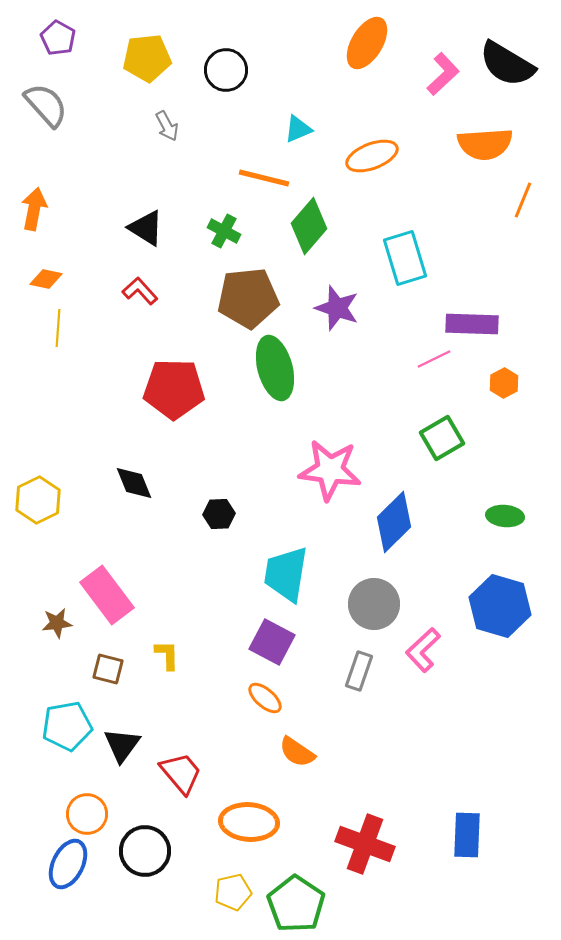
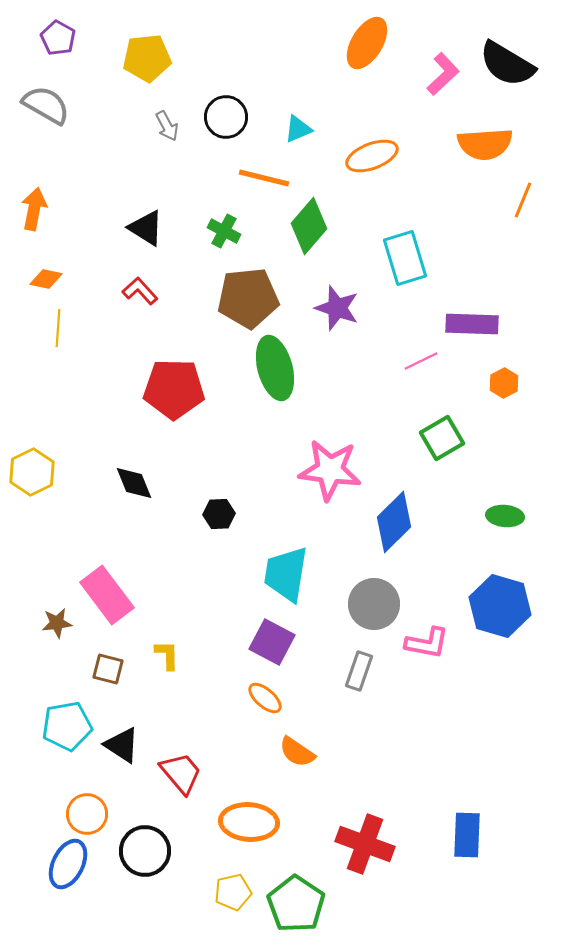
black circle at (226, 70): moved 47 px down
gray semicircle at (46, 105): rotated 18 degrees counterclockwise
pink line at (434, 359): moved 13 px left, 2 px down
yellow hexagon at (38, 500): moved 6 px left, 28 px up
pink L-shape at (423, 650): moved 4 px right, 7 px up; rotated 126 degrees counterclockwise
black triangle at (122, 745): rotated 33 degrees counterclockwise
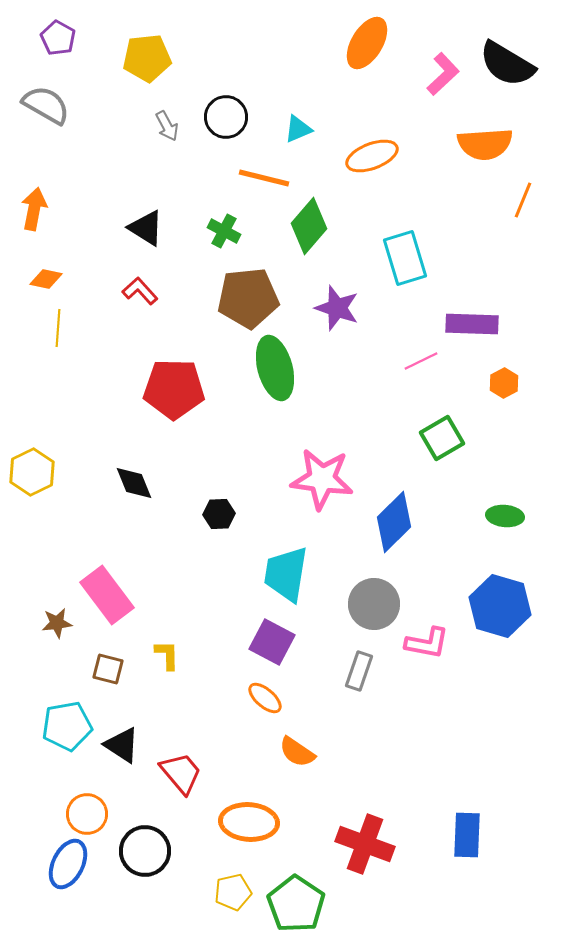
pink star at (330, 470): moved 8 px left, 9 px down
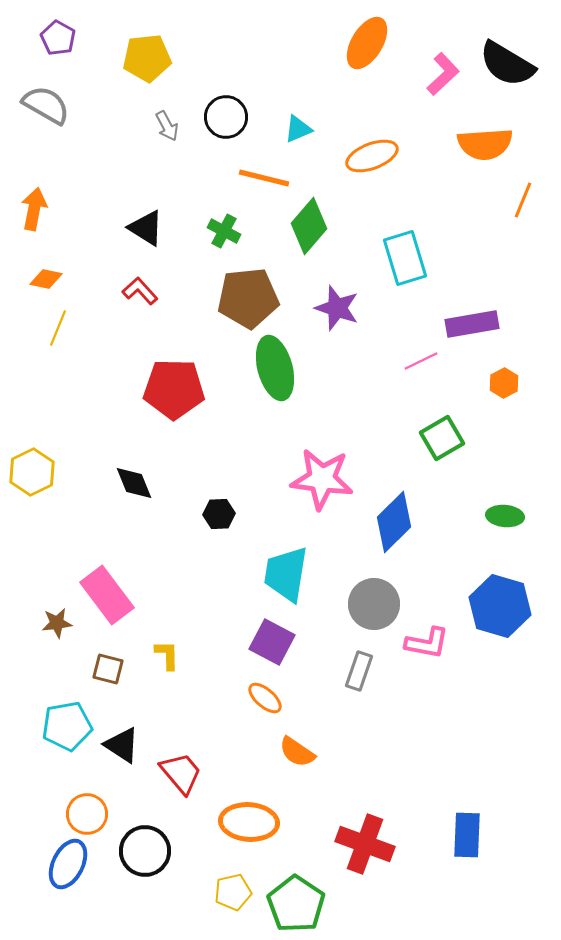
purple rectangle at (472, 324): rotated 12 degrees counterclockwise
yellow line at (58, 328): rotated 18 degrees clockwise
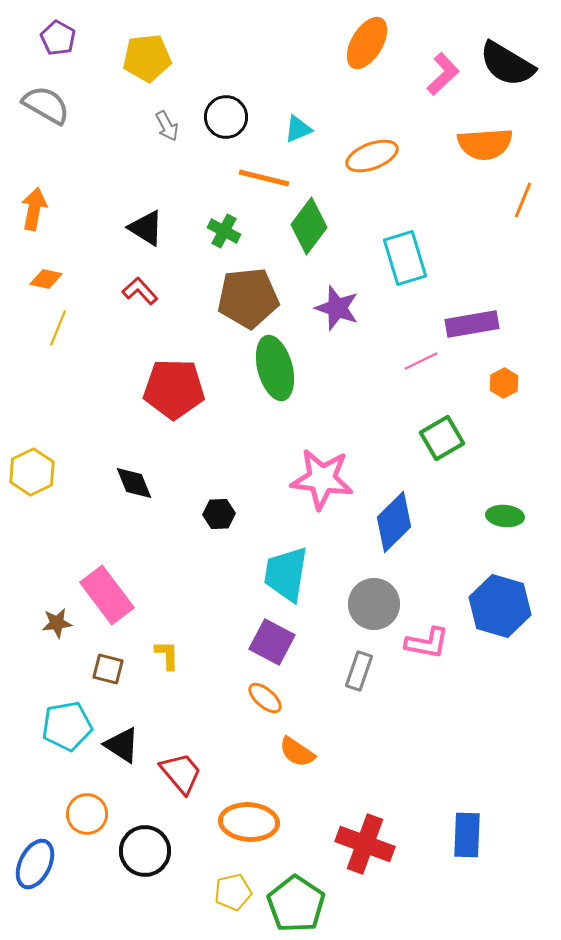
green diamond at (309, 226): rotated 4 degrees counterclockwise
blue ellipse at (68, 864): moved 33 px left
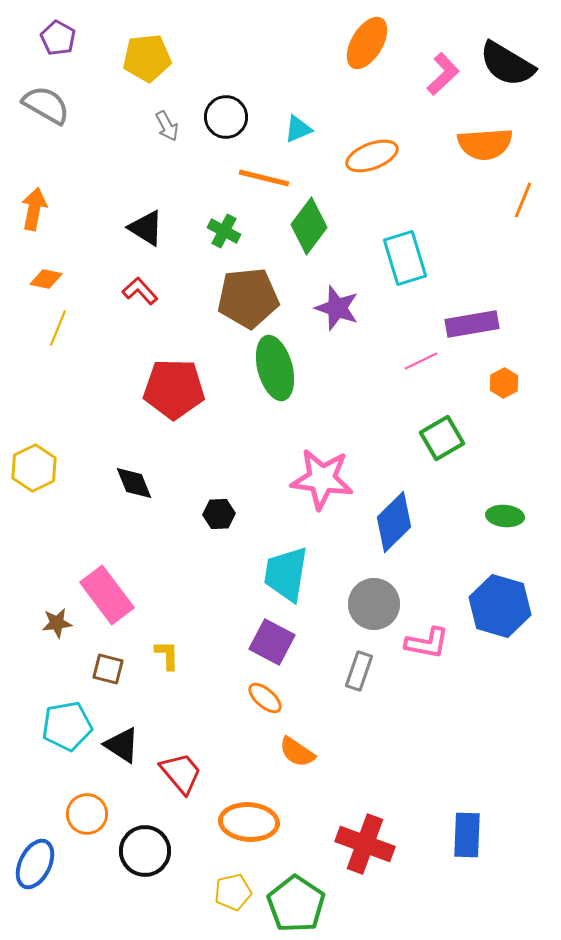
yellow hexagon at (32, 472): moved 2 px right, 4 px up
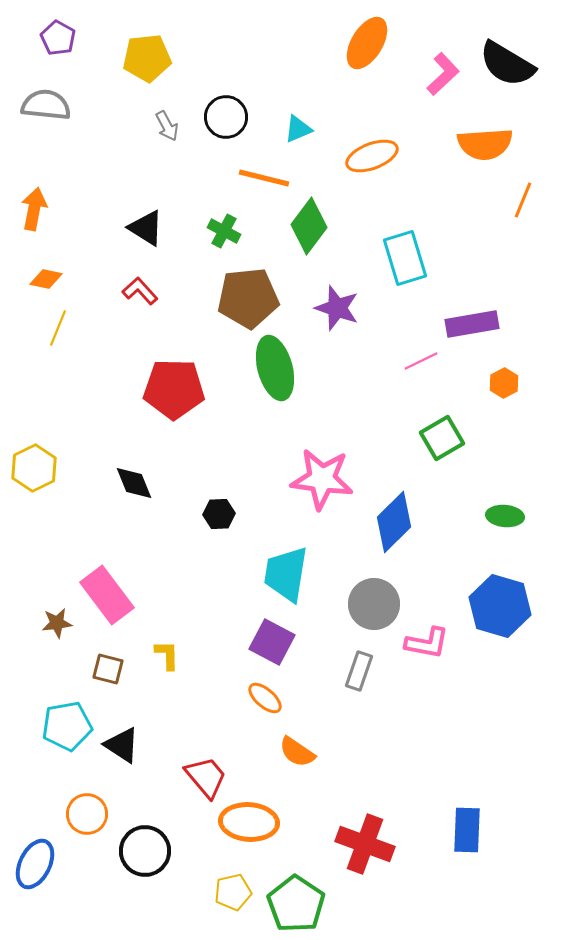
gray semicircle at (46, 105): rotated 24 degrees counterclockwise
red trapezoid at (181, 773): moved 25 px right, 4 px down
blue rectangle at (467, 835): moved 5 px up
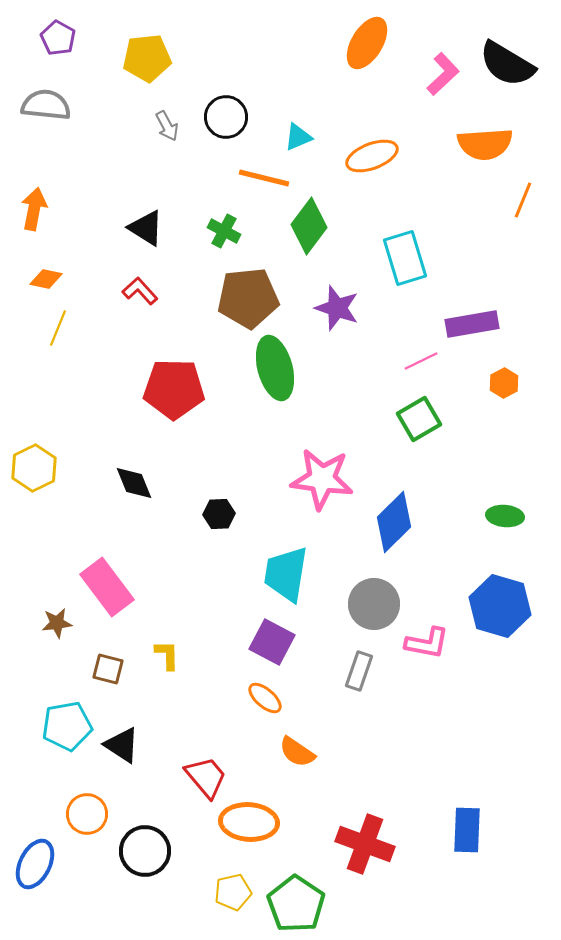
cyan triangle at (298, 129): moved 8 px down
green square at (442, 438): moved 23 px left, 19 px up
pink rectangle at (107, 595): moved 8 px up
